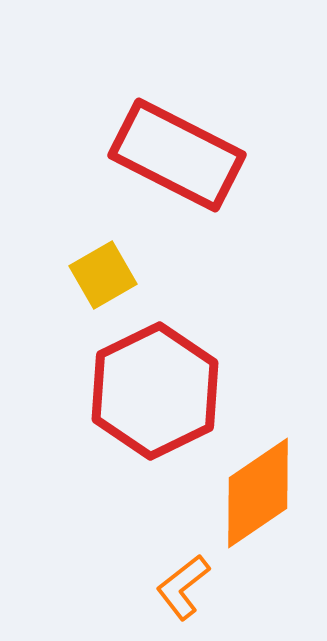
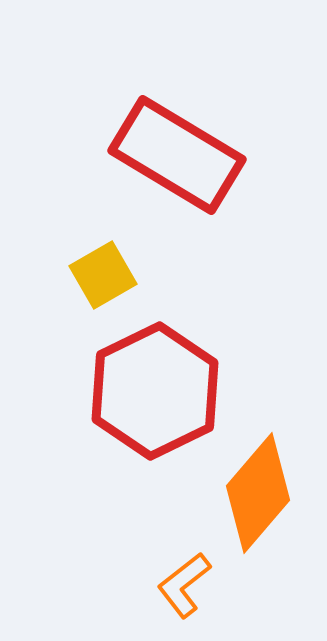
red rectangle: rotated 4 degrees clockwise
orange diamond: rotated 15 degrees counterclockwise
orange L-shape: moved 1 px right, 2 px up
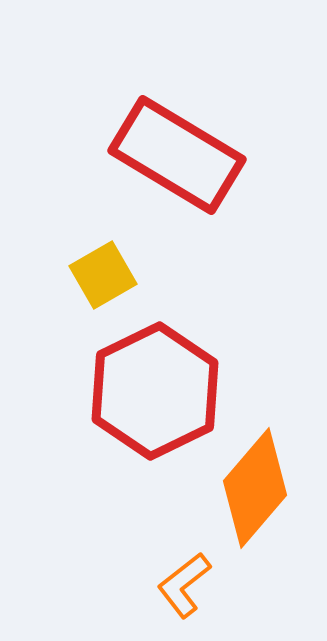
orange diamond: moved 3 px left, 5 px up
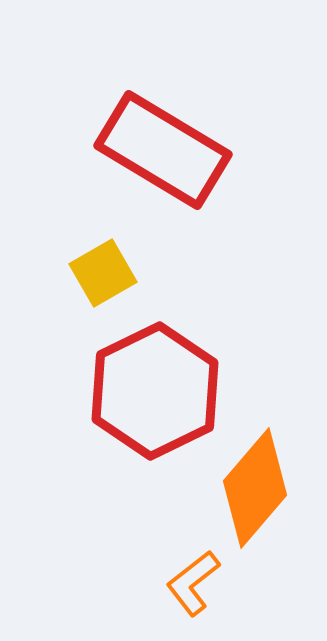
red rectangle: moved 14 px left, 5 px up
yellow square: moved 2 px up
orange L-shape: moved 9 px right, 2 px up
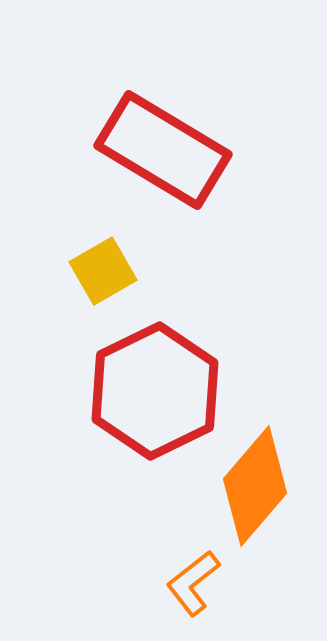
yellow square: moved 2 px up
orange diamond: moved 2 px up
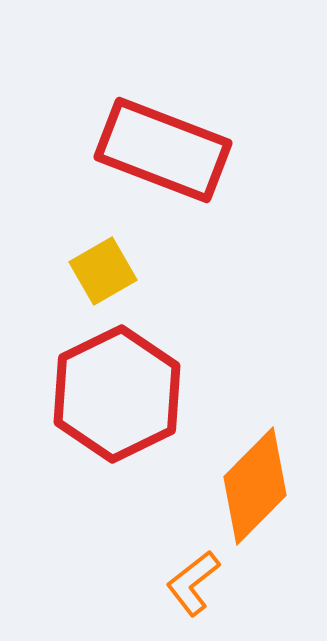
red rectangle: rotated 10 degrees counterclockwise
red hexagon: moved 38 px left, 3 px down
orange diamond: rotated 4 degrees clockwise
